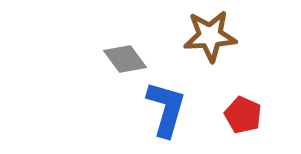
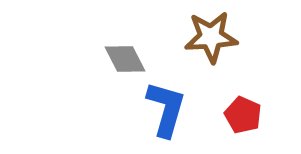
brown star: moved 1 px right, 1 px down
gray diamond: rotated 9 degrees clockwise
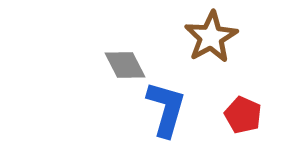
brown star: rotated 26 degrees counterclockwise
gray diamond: moved 6 px down
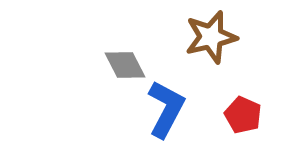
brown star: rotated 16 degrees clockwise
blue L-shape: rotated 12 degrees clockwise
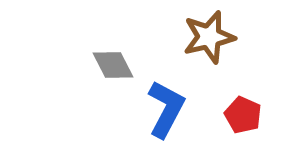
brown star: moved 2 px left
gray diamond: moved 12 px left
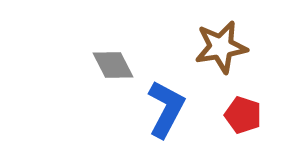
brown star: moved 12 px right, 10 px down; rotated 4 degrees clockwise
red pentagon: rotated 6 degrees counterclockwise
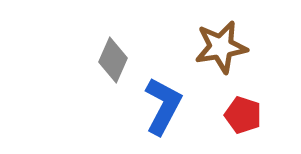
gray diamond: moved 5 px up; rotated 51 degrees clockwise
blue L-shape: moved 3 px left, 3 px up
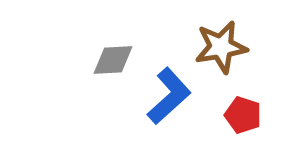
gray diamond: rotated 63 degrees clockwise
blue L-shape: moved 6 px right, 10 px up; rotated 20 degrees clockwise
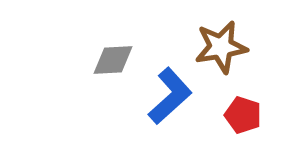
blue L-shape: moved 1 px right
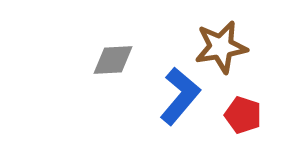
blue L-shape: moved 10 px right; rotated 8 degrees counterclockwise
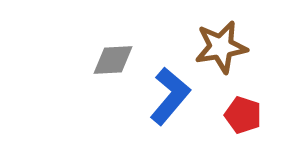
blue L-shape: moved 10 px left
